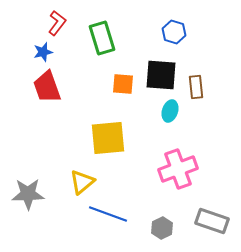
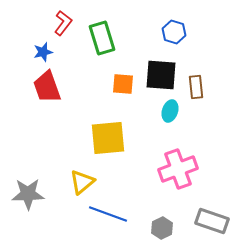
red L-shape: moved 6 px right
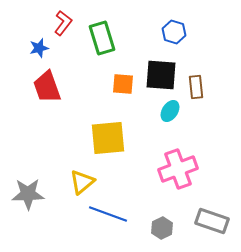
blue star: moved 4 px left, 4 px up
cyan ellipse: rotated 15 degrees clockwise
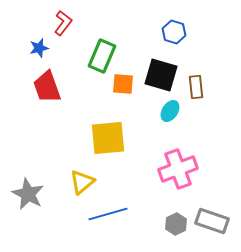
green rectangle: moved 18 px down; rotated 40 degrees clockwise
black square: rotated 12 degrees clockwise
gray star: rotated 28 degrees clockwise
blue line: rotated 36 degrees counterclockwise
gray hexagon: moved 14 px right, 4 px up
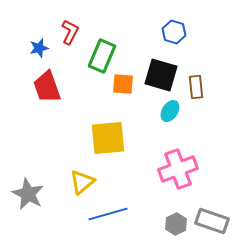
red L-shape: moved 7 px right, 9 px down; rotated 10 degrees counterclockwise
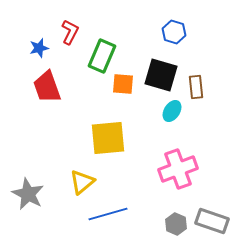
cyan ellipse: moved 2 px right
gray hexagon: rotated 10 degrees counterclockwise
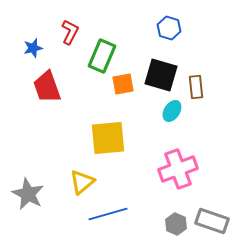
blue hexagon: moved 5 px left, 4 px up
blue star: moved 6 px left
orange square: rotated 15 degrees counterclockwise
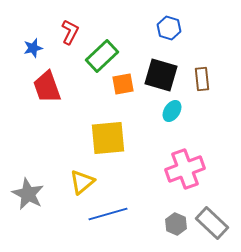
green rectangle: rotated 24 degrees clockwise
brown rectangle: moved 6 px right, 8 px up
pink cross: moved 7 px right
gray rectangle: moved 2 px down; rotated 24 degrees clockwise
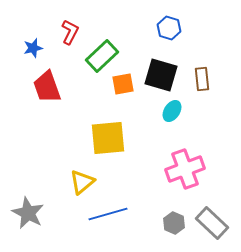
gray star: moved 19 px down
gray hexagon: moved 2 px left, 1 px up
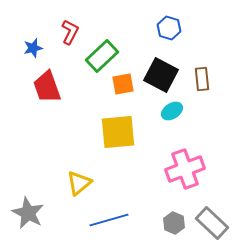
black square: rotated 12 degrees clockwise
cyan ellipse: rotated 25 degrees clockwise
yellow square: moved 10 px right, 6 px up
yellow triangle: moved 3 px left, 1 px down
blue line: moved 1 px right, 6 px down
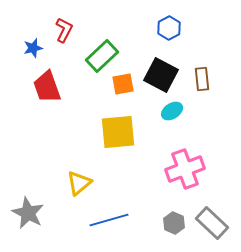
blue hexagon: rotated 15 degrees clockwise
red L-shape: moved 6 px left, 2 px up
